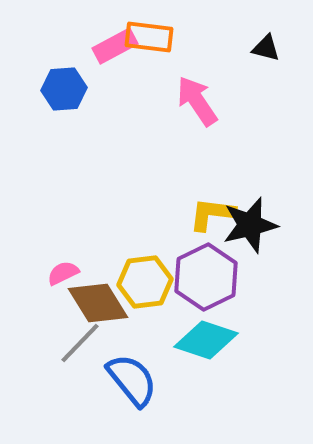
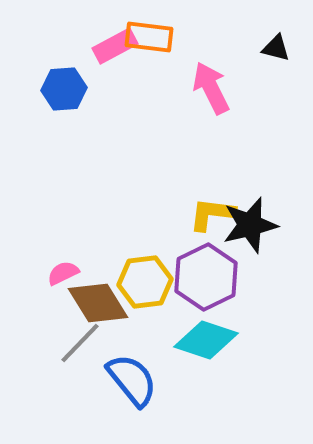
black triangle: moved 10 px right
pink arrow: moved 14 px right, 13 px up; rotated 8 degrees clockwise
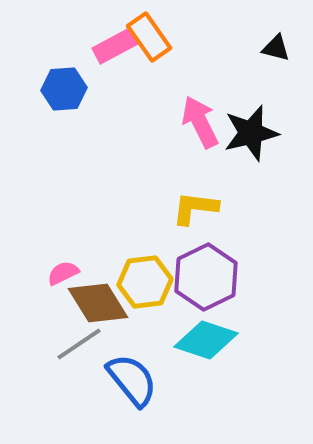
orange rectangle: rotated 48 degrees clockwise
pink arrow: moved 11 px left, 34 px down
yellow L-shape: moved 17 px left, 6 px up
black star: moved 1 px right, 92 px up
gray line: moved 1 px left, 1 px down; rotated 12 degrees clockwise
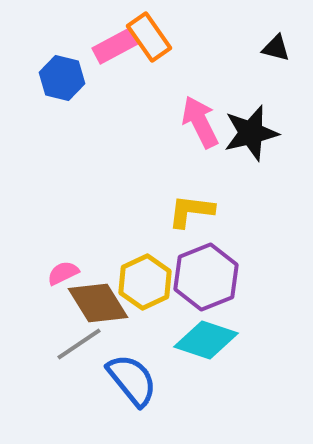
blue hexagon: moved 2 px left, 11 px up; rotated 18 degrees clockwise
yellow L-shape: moved 4 px left, 3 px down
purple hexagon: rotated 4 degrees clockwise
yellow hexagon: rotated 18 degrees counterclockwise
